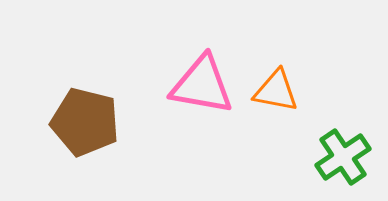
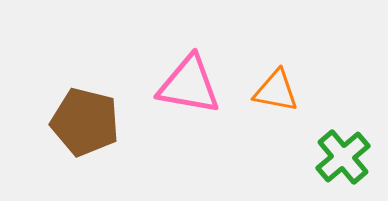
pink triangle: moved 13 px left
green cross: rotated 6 degrees counterclockwise
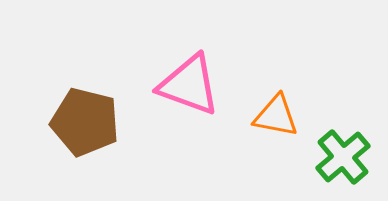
pink triangle: rotated 10 degrees clockwise
orange triangle: moved 25 px down
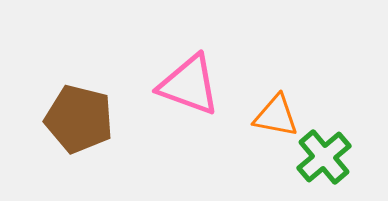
brown pentagon: moved 6 px left, 3 px up
green cross: moved 19 px left
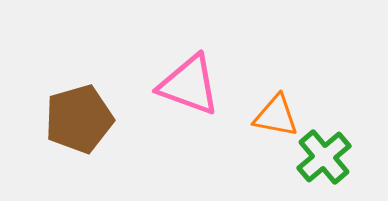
brown pentagon: rotated 30 degrees counterclockwise
